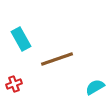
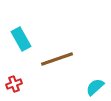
cyan semicircle: rotated 12 degrees counterclockwise
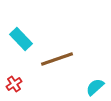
cyan rectangle: rotated 15 degrees counterclockwise
red cross: rotated 14 degrees counterclockwise
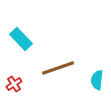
brown line: moved 1 px right, 9 px down
cyan semicircle: moved 2 px right, 7 px up; rotated 42 degrees counterclockwise
